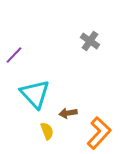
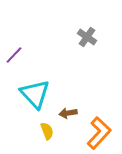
gray cross: moved 3 px left, 4 px up
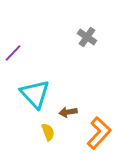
purple line: moved 1 px left, 2 px up
brown arrow: moved 1 px up
yellow semicircle: moved 1 px right, 1 px down
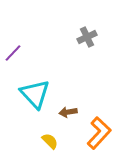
gray cross: rotated 30 degrees clockwise
yellow semicircle: moved 2 px right, 9 px down; rotated 24 degrees counterclockwise
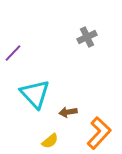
yellow semicircle: rotated 96 degrees clockwise
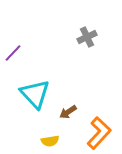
brown arrow: rotated 24 degrees counterclockwise
yellow semicircle: rotated 30 degrees clockwise
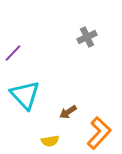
cyan triangle: moved 10 px left, 1 px down
